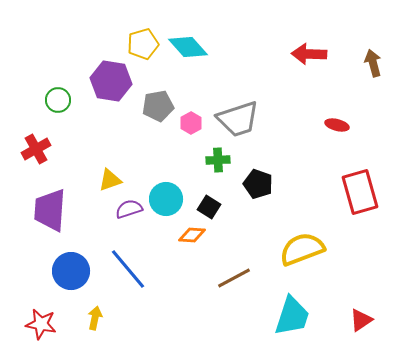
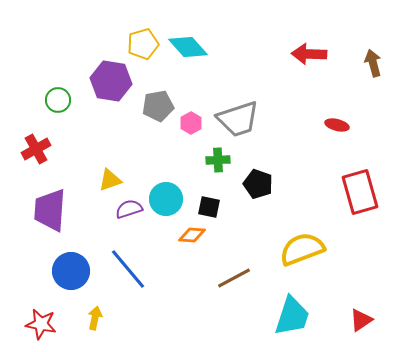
black square: rotated 20 degrees counterclockwise
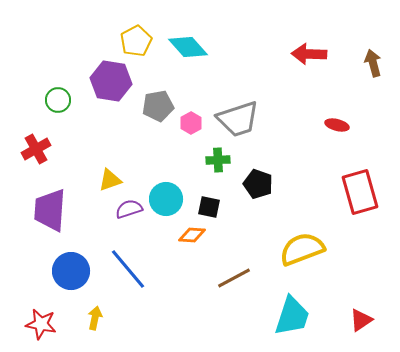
yellow pentagon: moved 7 px left, 3 px up; rotated 12 degrees counterclockwise
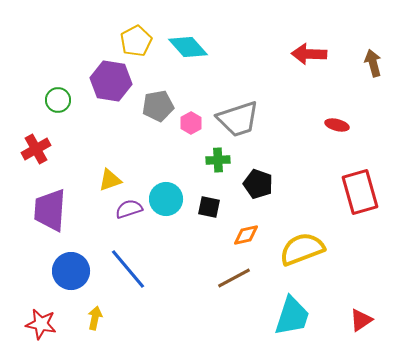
orange diamond: moved 54 px right; rotated 16 degrees counterclockwise
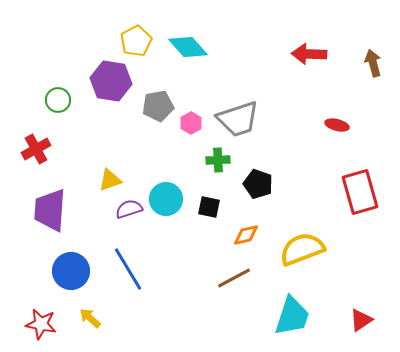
blue line: rotated 9 degrees clockwise
yellow arrow: moved 5 px left; rotated 60 degrees counterclockwise
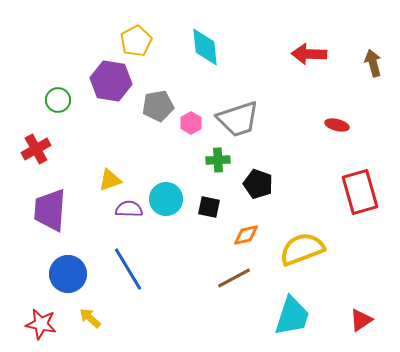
cyan diamond: moved 17 px right; rotated 36 degrees clockwise
purple semicircle: rotated 20 degrees clockwise
blue circle: moved 3 px left, 3 px down
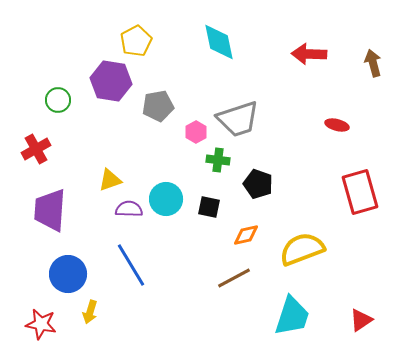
cyan diamond: moved 14 px right, 5 px up; rotated 6 degrees counterclockwise
pink hexagon: moved 5 px right, 9 px down
green cross: rotated 10 degrees clockwise
blue line: moved 3 px right, 4 px up
yellow arrow: moved 6 px up; rotated 115 degrees counterclockwise
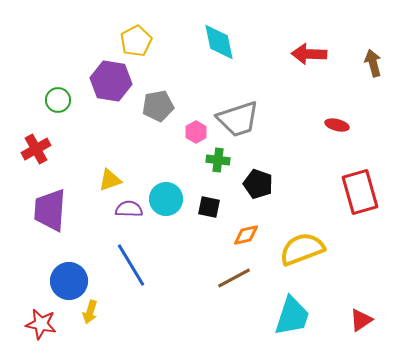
blue circle: moved 1 px right, 7 px down
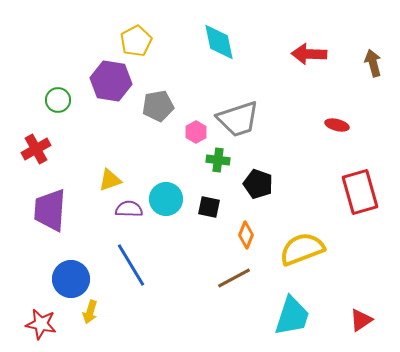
orange diamond: rotated 56 degrees counterclockwise
blue circle: moved 2 px right, 2 px up
